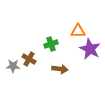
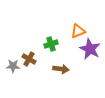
orange triangle: rotated 21 degrees counterclockwise
brown arrow: moved 1 px right
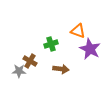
orange triangle: rotated 42 degrees clockwise
brown cross: moved 1 px right, 2 px down
gray star: moved 6 px right, 5 px down
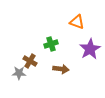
orange triangle: moved 1 px left, 9 px up
purple star: rotated 15 degrees clockwise
gray star: moved 2 px down
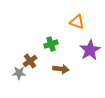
purple star: moved 1 px down
brown cross: rotated 24 degrees clockwise
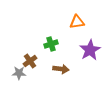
orange triangle: rotated 28 degrees counterclockwise
